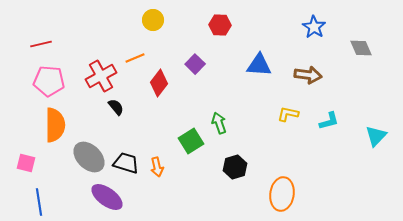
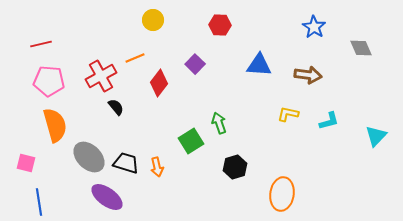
orange semicircle: rotated 16 degrees counterclockwise
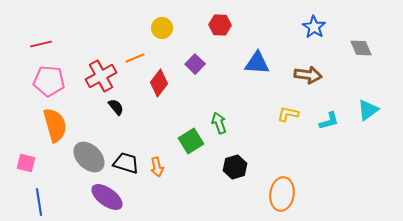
yellow circle: moved 9 px right, 8 px down
blue triangle: moved 2 px left, 2 px up
cyan triangle: moved 8 px left, 26 px up; rotated 10 degrees clockwise
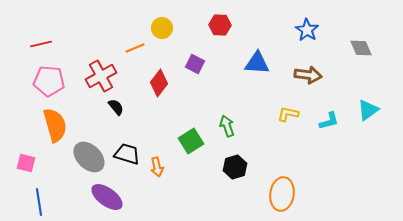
blue star: moved 7 px left, 3 px down
orange line: moved 10 px up
purple square: rotated 18 degrees counterclockwise
green arrow: moved 8 px right, 3 px down
black trapezoid: moved 1 px right, 9 px up
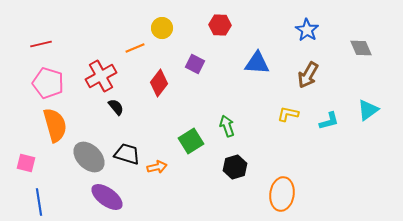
brown arrow: rotated 112 degrees clockwise
pink pentagon: moved 1 px left, 2 px down; rotated 12 degrees clockwise
orange arrow: rotated 90 degrees counterclockwise
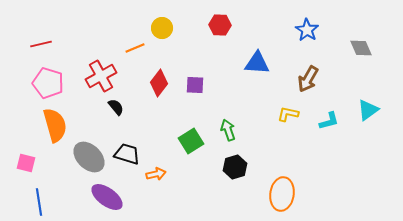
purple square: moved 21 px down; rotated 24 degrees counterclockwise
brown arrow: moved 4 px down
green arrow: moved 1 px right, 4 px down
orange arrow: moved 1 px left, 7 px down
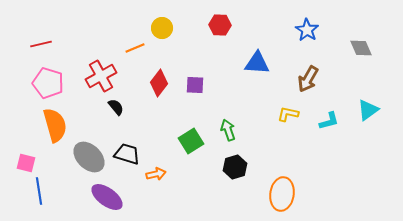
blue line: moved 11 px up
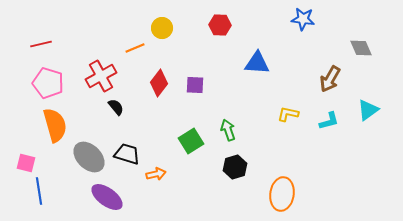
blue star: moved 4 px left, 11 px up; rotated 25 degrees counterclockwise
brown arrow: moved 22 px right
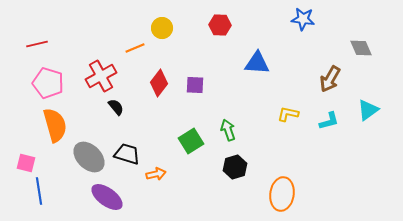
red line: moved 4 px left
